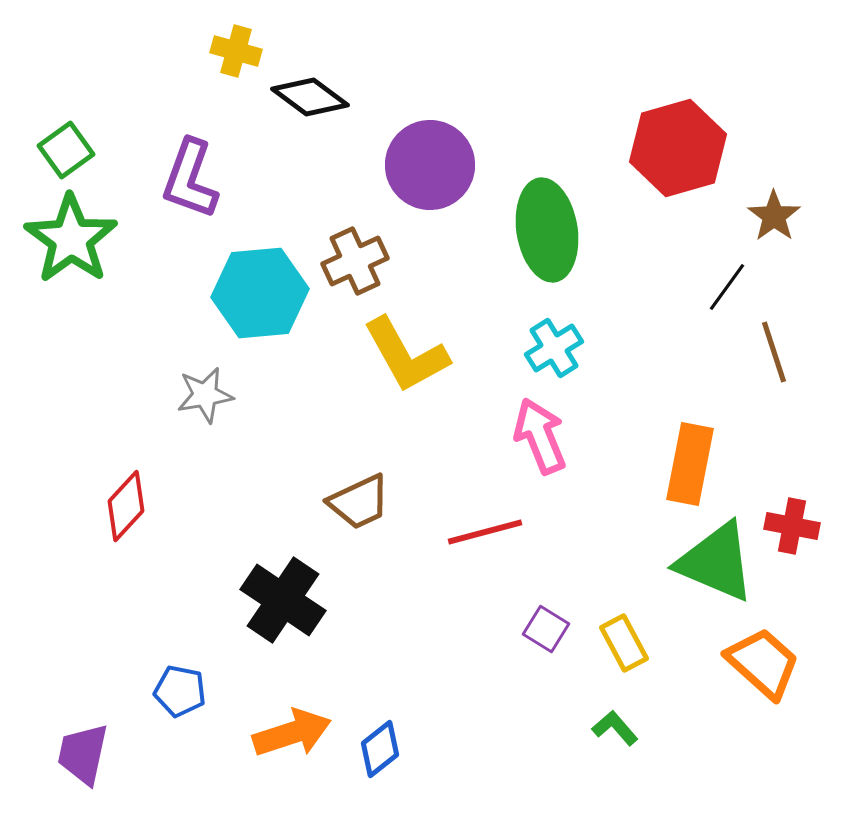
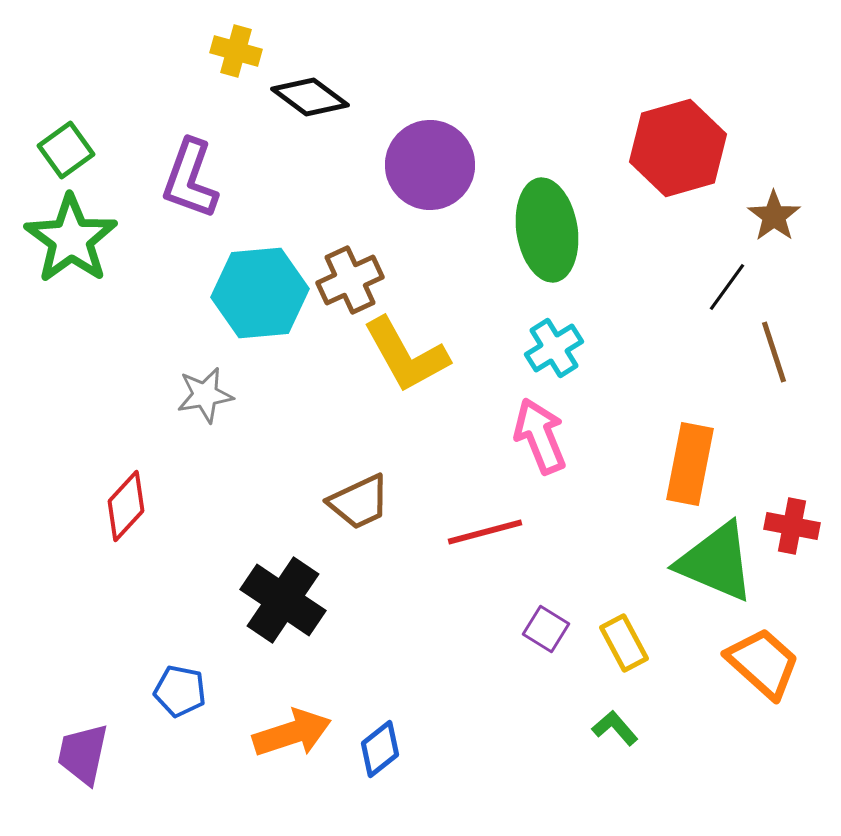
brown cross: moved 5 px left, 19 px down
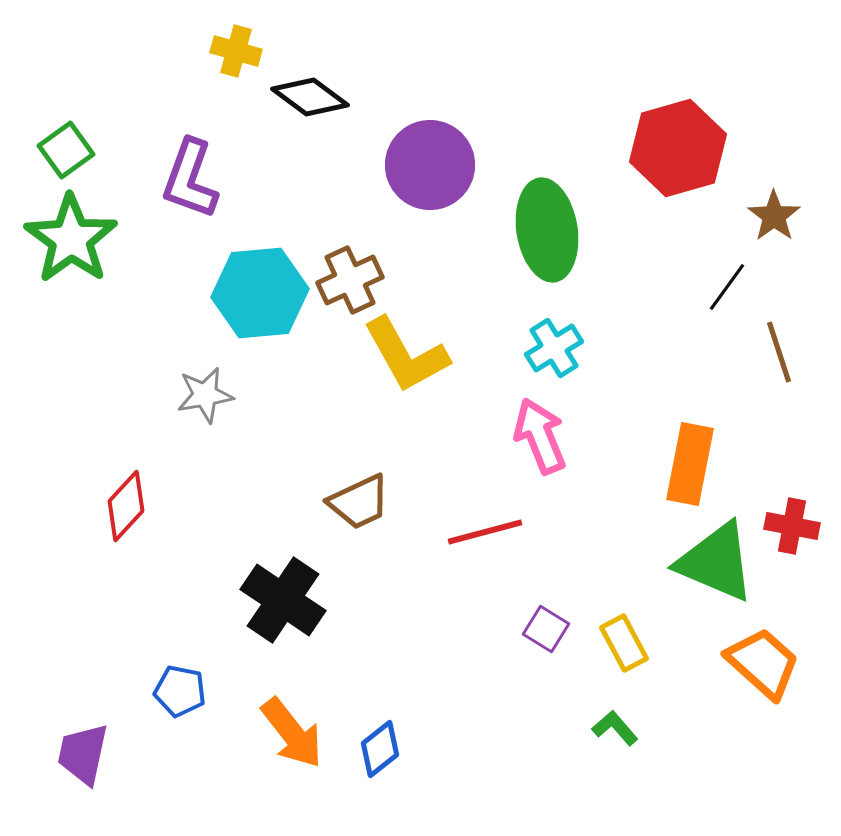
brown line: moved 5 px right
orange arrow: rotated 70 degrees clockwise
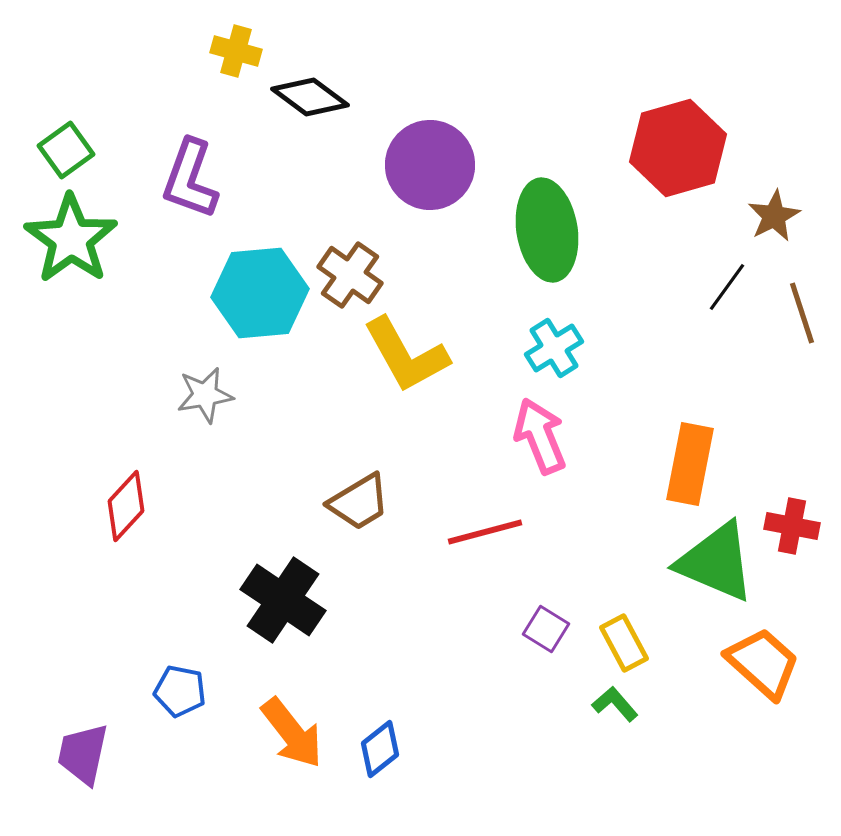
brown star: rotated 8 degrees clockwise
brown cross: moved 5 px up; rotated 30 degrees counterclockwise
brown line: moved 23 px right, 39 px up
brown trapezoid: rotated 6 degrees counterclockwise
green L-shape: moved 24 px up
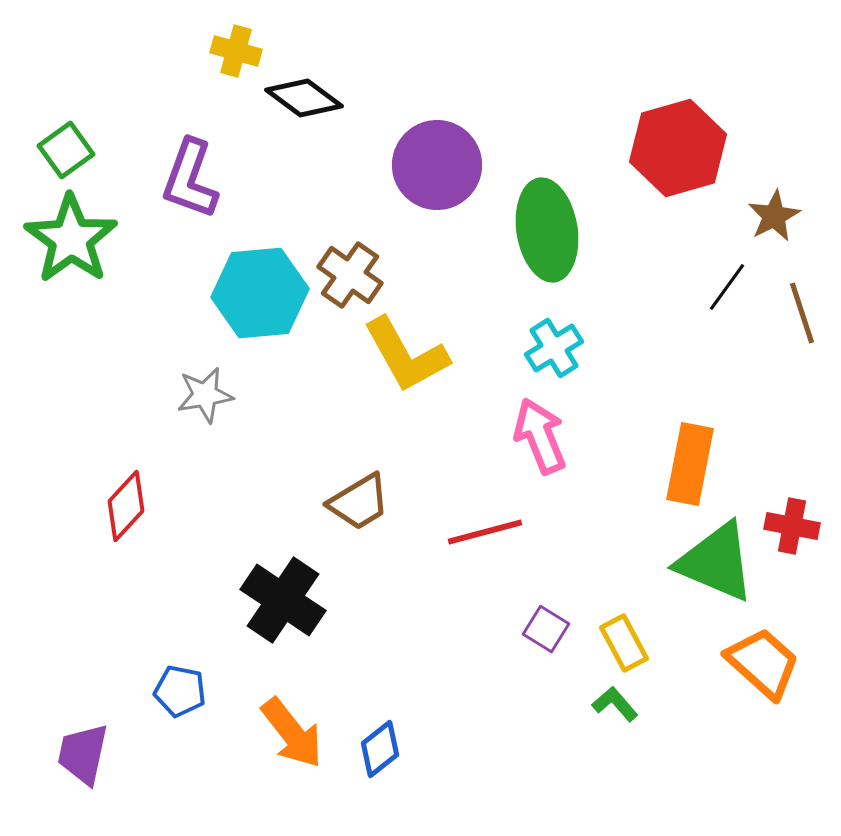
black diamond: moved 6 px left, 1 px down
purple circle: moved 7 px right
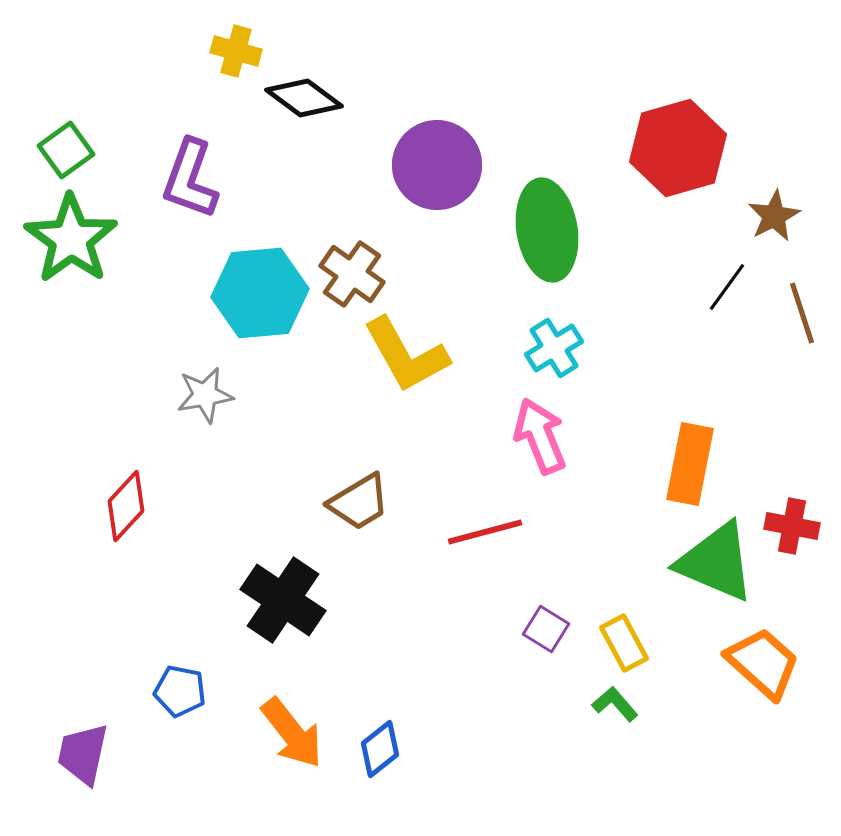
brown cross: moved 2 px right, 1 px up
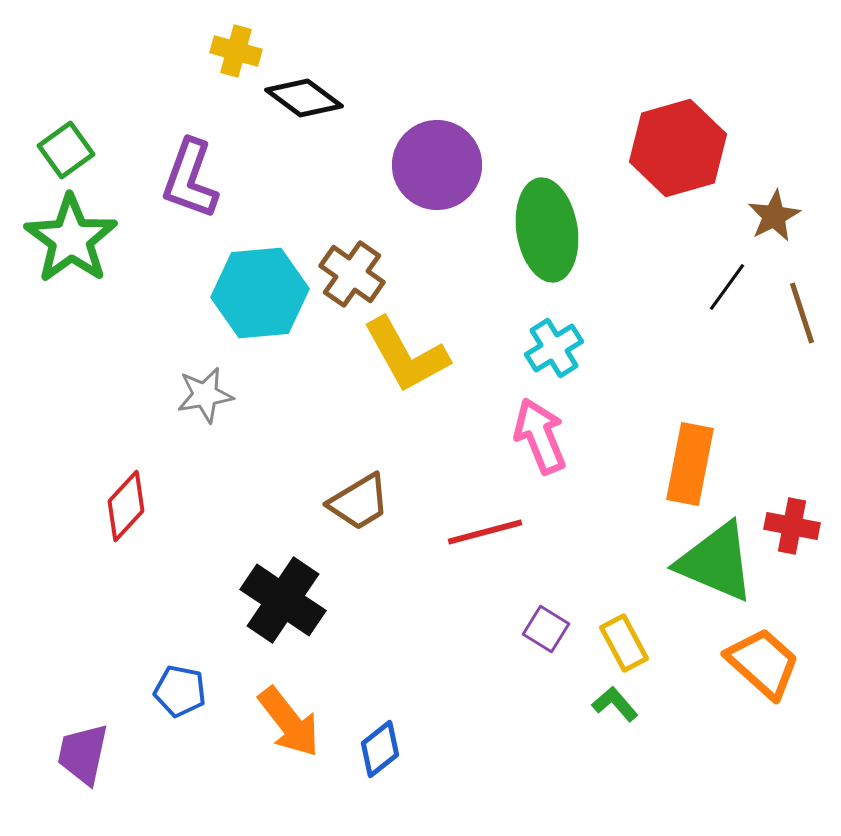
orange arrow: moved 3 px left, 11 px up
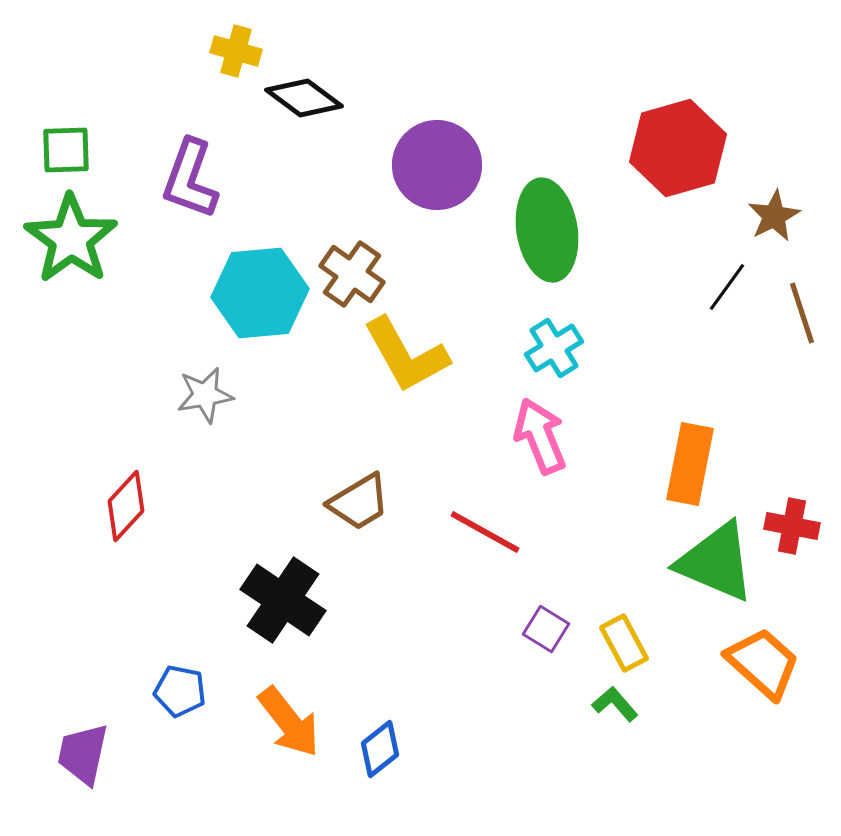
green square: rotated 34 degrees clockwise
red line: rotated 44 degrees clockwise
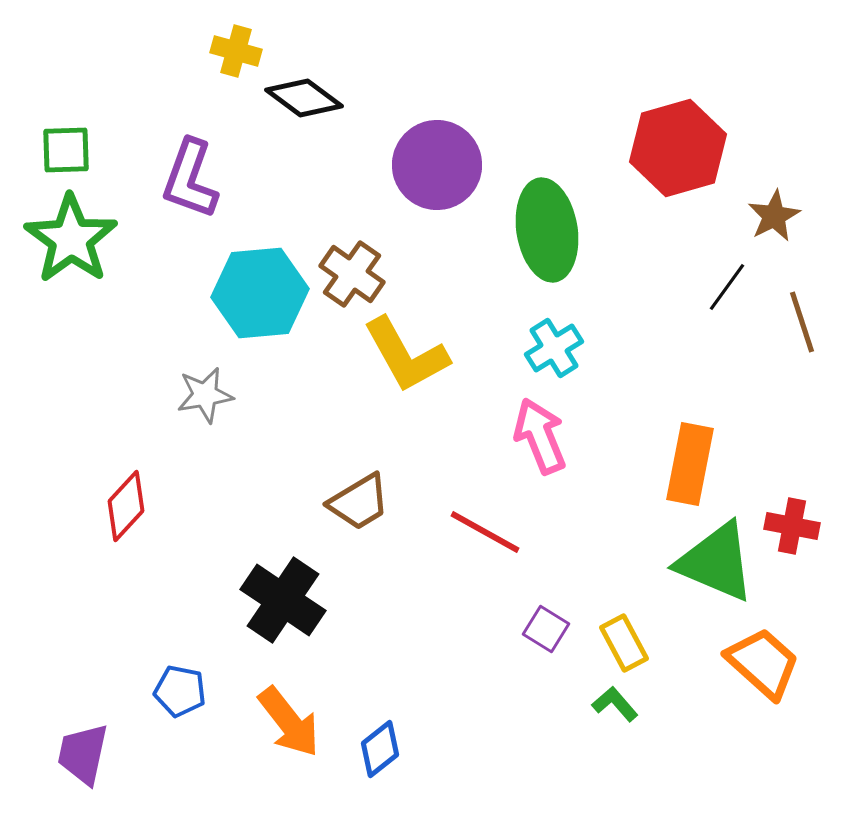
brown line: moved 9 px down
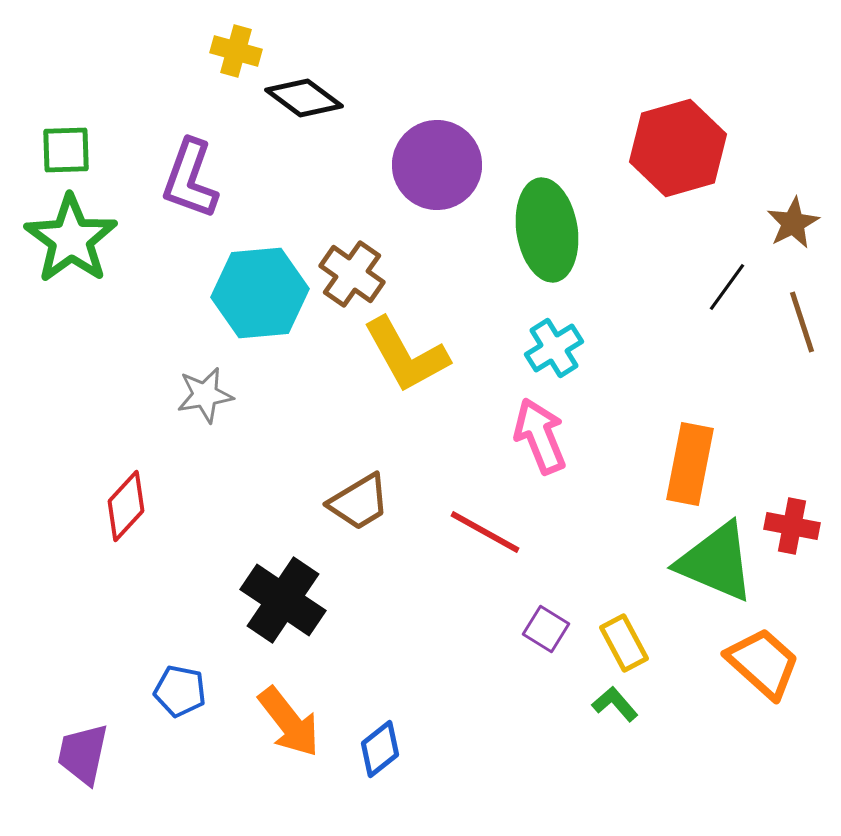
brown star: moved 19 px right, 7 px down
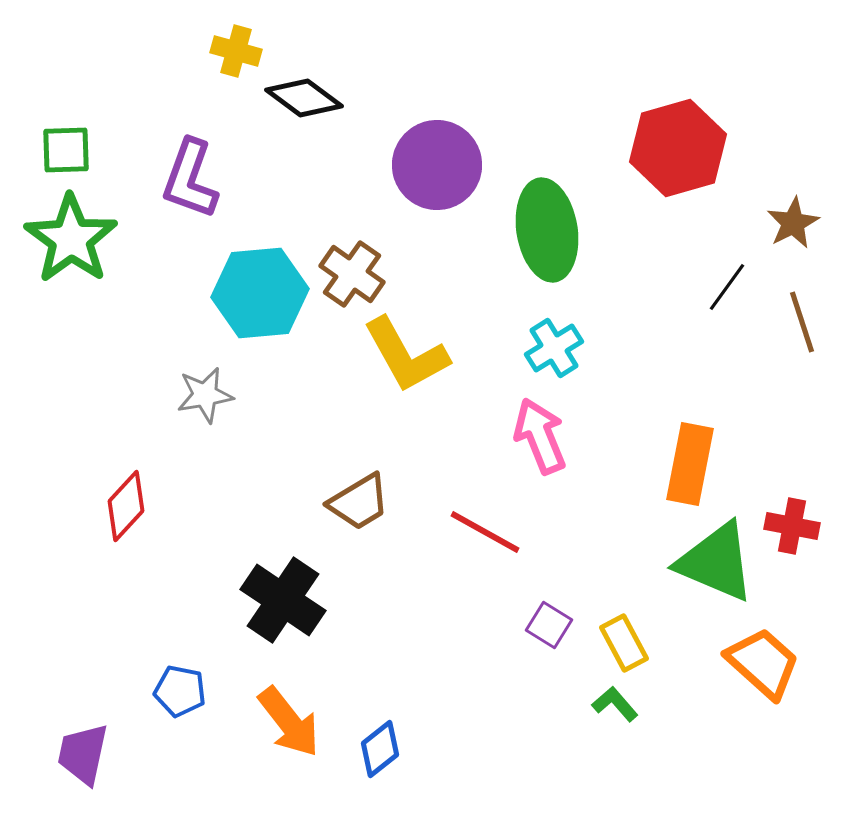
purple square: moved 3 px right, 4 px up
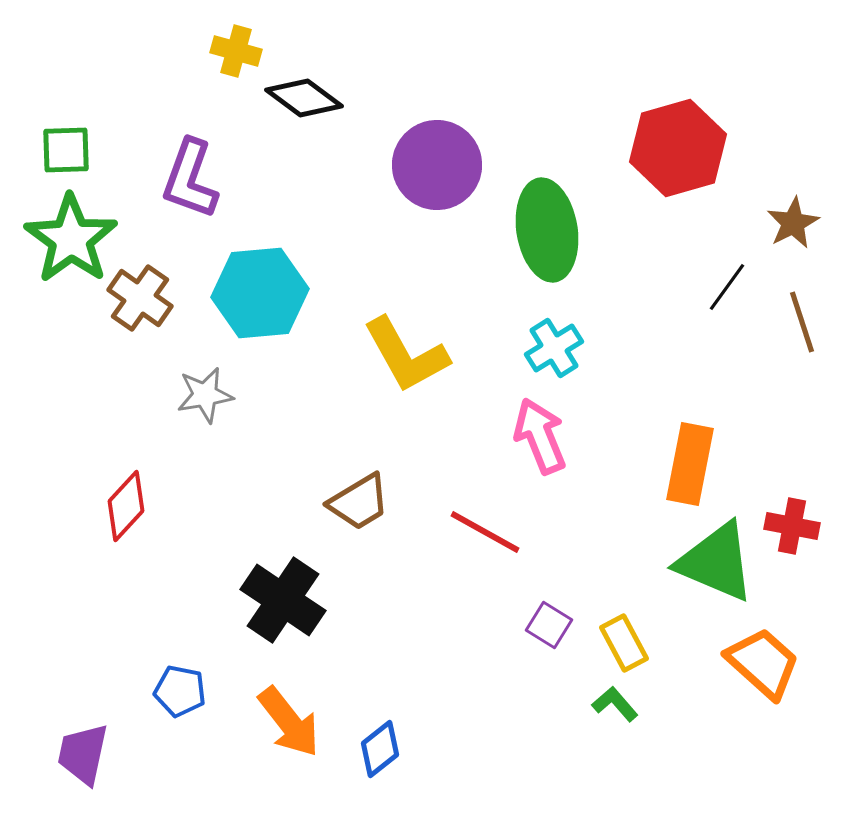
brown cross: moved 212 px left, 24 px down
